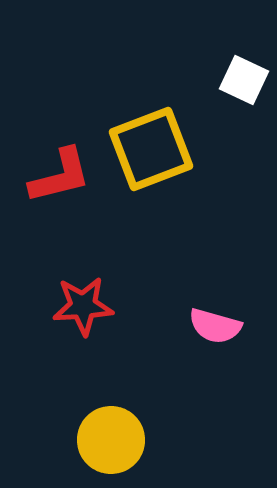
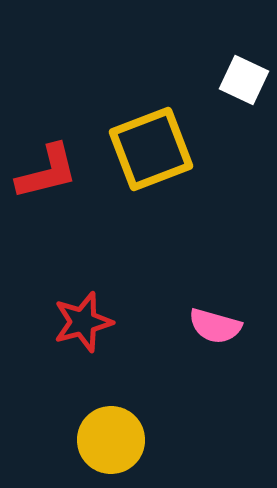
red L-shape: moved 13 px left, 4 px up
red star: moved 16 px down; rotated 12 degrees counterclockwise
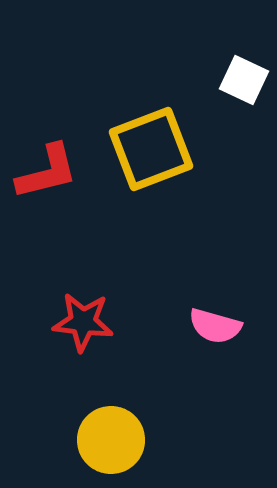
red star: rotated 22 degrees clockwise
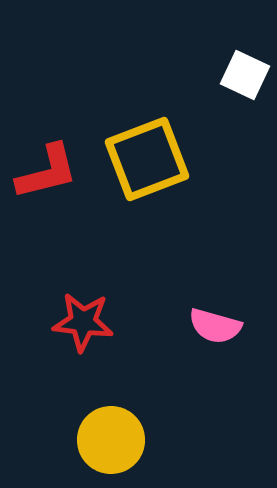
white square: moved 1 px right, 5 px up
yellow square: moved 4 px left, 10 px down
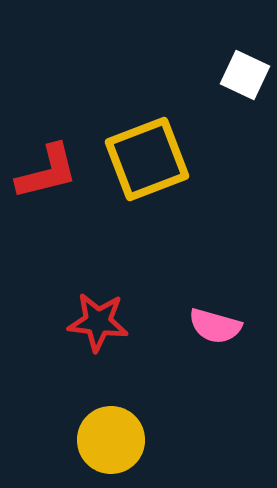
red star: moved 15 px right
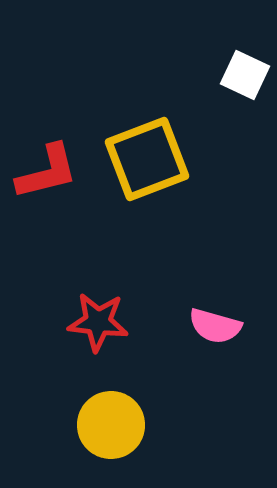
yellow circle: moved 15 px up
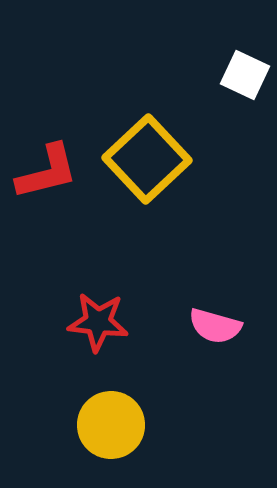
yellow square: rotated 22 degrees counterclockwise
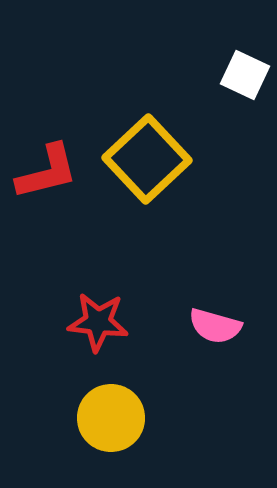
yellow circle: moved 7 px up
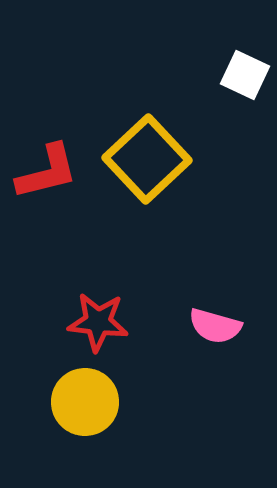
yellow circle: moved 26 px left, 16 px up
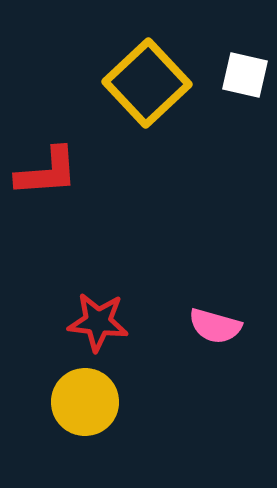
white square: rotated 12 degrees counterclockwise
yellow square: moved 76 px up
red L-shape: rotated 10 degrees clockwise
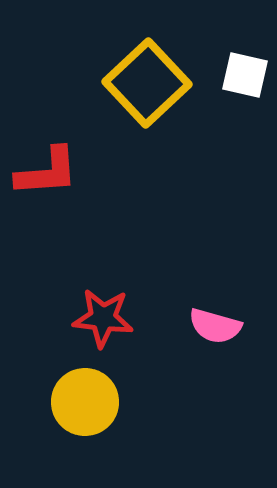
red star: moved 5 px right, 4 px up
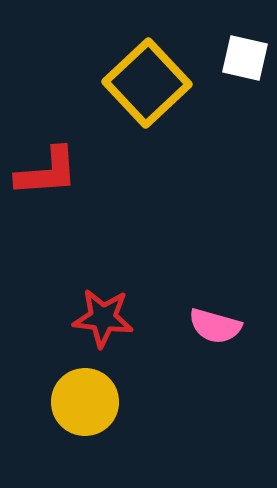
white square: moved 17 px up
